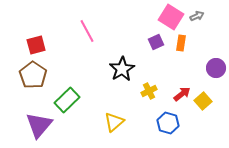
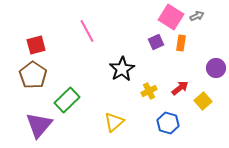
red arrow: moved 2 px left, 6 px up
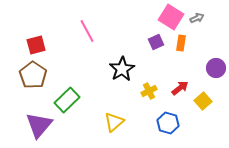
gray arrow: moved 2 px down
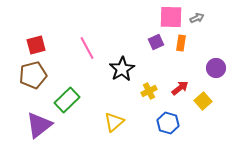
pink square: rotated 30 degrees counterclockwise
pink line: moved 17 px down
brown pentagon: rotated 24 degrees clockwise
purple triangle: rotated 12 degrees clockwise
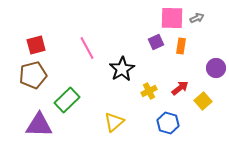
pink square: moved 1 px right, 1 px down
orange rectangle: moved 3 px down
purple triangle: rotated 40 degrees clockwise
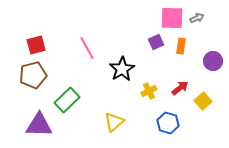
purple circle: moved 3 px left, 7 px up
